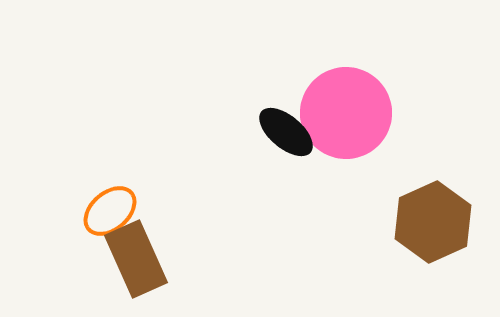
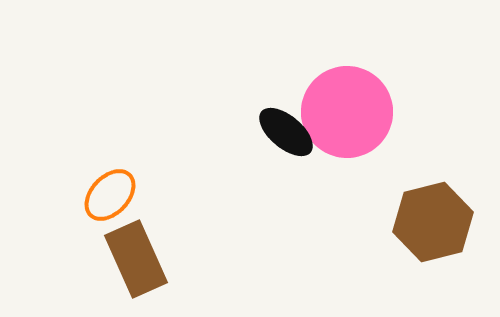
pink circle: moved 1 px right, 1 px up
orange ellipse: moved 16 px up; rotated 6 degrees counterclockwise
brown hexagon: rotated 10 degrees clockwise
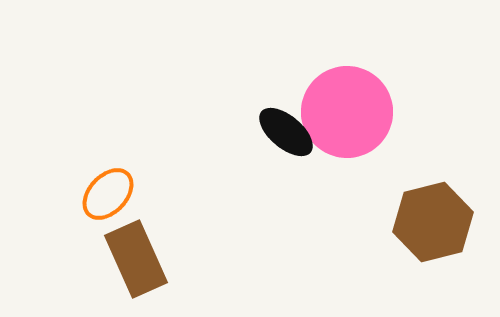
orange ellipse: moved 2 px left, 1 px up
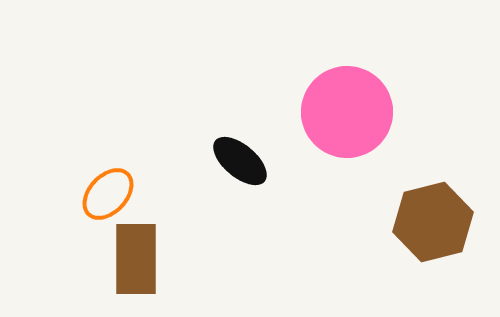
black ellipse: moved 46 px left, 29 px down
brown rectangle: rotated 24 degrees clockwise
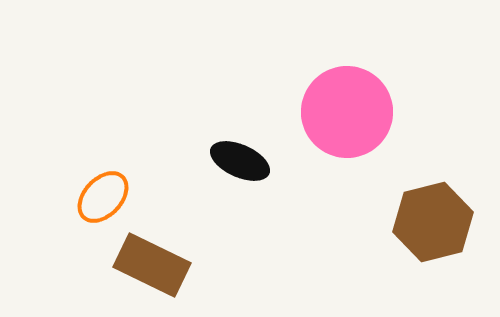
black ellipse: rotated 16 degrees counterclockwise
orange ellipse: moved 5 px left, 3 px down
brown rectangle: moved 16 px right, 6 px down; rotated 64 degrees counterclockwise
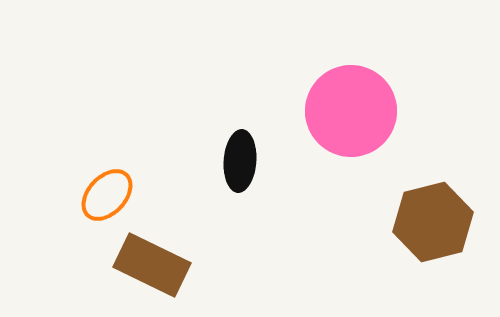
pink circle: moved 4 px right, 1 px up
black ellipse: rotated 70 degrees clockwise
orange ellipse: moved 4 px right, 2 px up
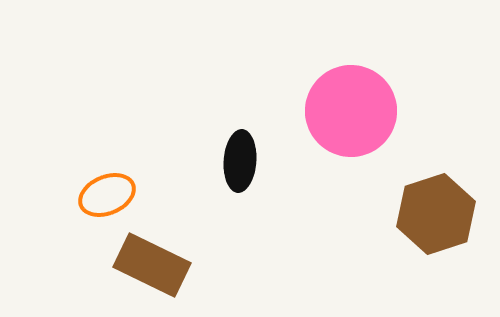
orange ellipse: rotated 24 degrees clockwise
brown hexagon: moved 3 px right, 8 px up; rotated 4 degrees counterclockwise
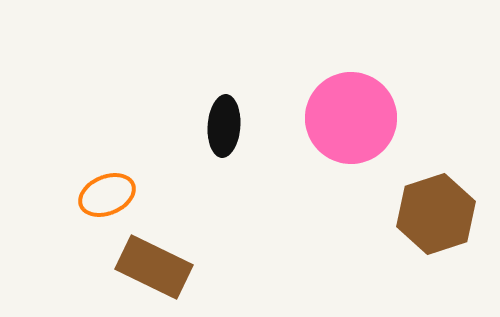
pink circle: moved 7 px down
black ellipse: moved 16 px left, 35 px up
brown rectangle: moved 2 px right, 2 px down
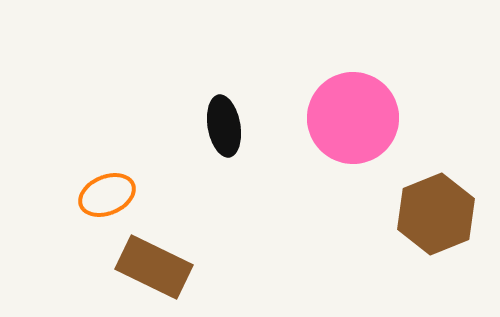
pink circle: moved 2 px right
black ellipse: rotated 14 degrees counterclockwise
brown hexagon: rotated 4 degrees counterclockwise
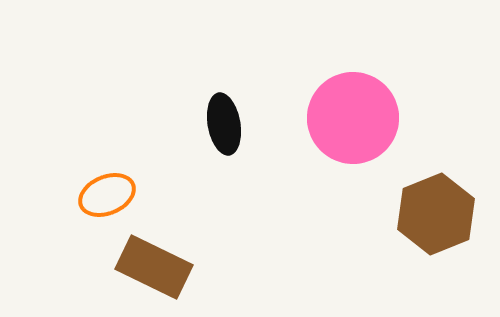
black ellipse: moved 2 px up
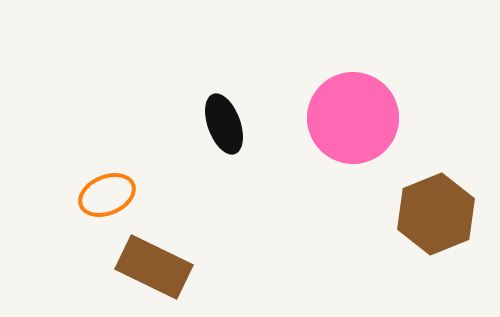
black ellipse: rotated 10 degrees counterclockwise
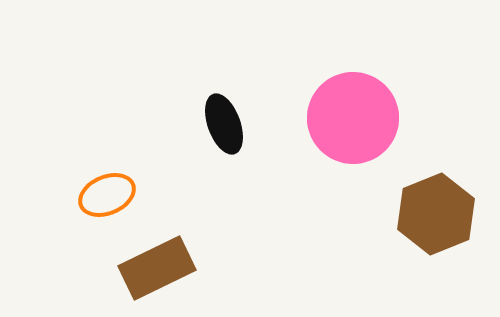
brown rectangle: moved 3 px right, 1 px down; rotated 52 degrees counterclockwise
